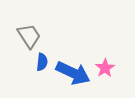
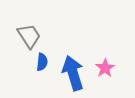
blue arrow: rotated 132 degrees counterclockwise
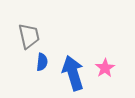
gray trapezoid: rotated 20 degrees clockwise
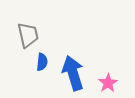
gray trapezoid: moved 1 px left, 1 px up
pink star: moved 3 px right, 15 px down
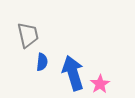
pink star: moved 8 px left, 1 px down
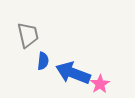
blue semicircle: moved 1 px right, 1 px up
blue arrow: rotated 52 degrees counterclockwise
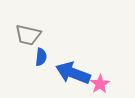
gray trapezoid: rotated 116 degrees clockwise
blue semicircle: moved 2 px left, 4 px up
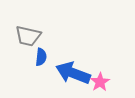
gray trapezoid: moved 1 px down
pink star: moved 2 px up
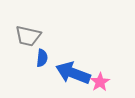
blue semicircle: moved 1 px right, 1 px down
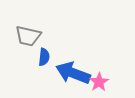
blue semicircle: moved 2 px right, 1 px up
pink star: moved 1 px left
